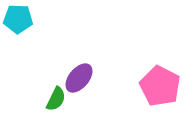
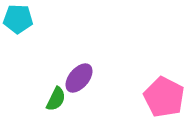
pink pentagon: moved 4 px right, 11 px down
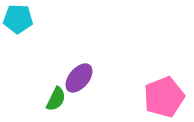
pink pentagon: rotated 24 degrees clockwise
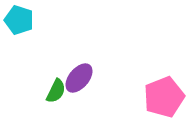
cyan pentagon: moved 1 px right, 1 px down; rotated 16 degrees clockwise
green semicircle: moved 8 px up
